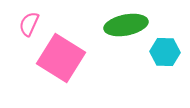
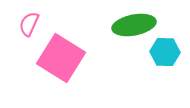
green ellipse: moved 8 px right
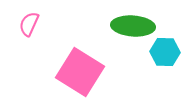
green ellipse: moved 1 px left, 1 px down; rotated 15 degrees clockwise
pink square: moved 19 px right, 14 px down
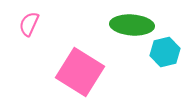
green ellipse: moved 1 px left, 1 px up
cyan hexagon: rotated 16 degrees counterclockwise
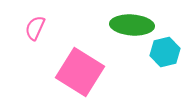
pink semicircle: moved 6 px right, 4 px down
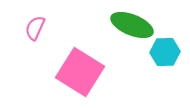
green ellipse: rotated 18 degrees clockwise
cyan hexagon: rotated 12 degrees clockwise
